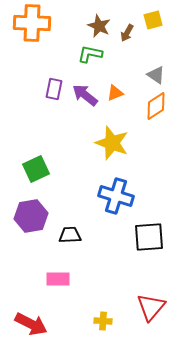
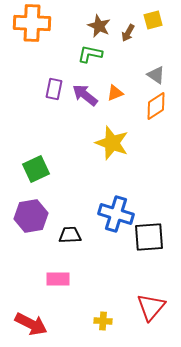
brown arrow: moved 1 px right
blue cross: moved 18 px down
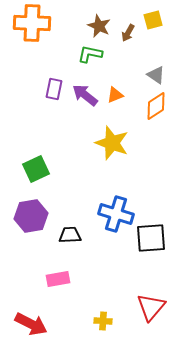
orange triangle: moved 2 px down
black square: moved 2 px right, 1 px down
pink rectangle: rotated 10 degrees counterclockwise
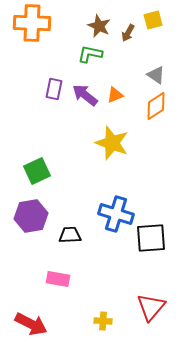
green square: moved 1 px right, 2 px down
pink rectangle: rotated 20 degrees clockwise
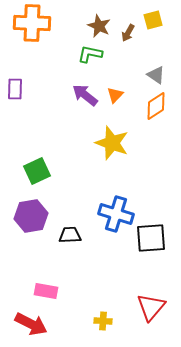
purple rectangle: moved 39 px left; rotated 10 degrees counterclockwise
orange triangle: rotated 24 degrees counterclockwise
pink rectangle: moved 12 px left, 12 px down
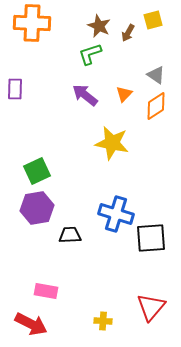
green L-shape: rotated 30 degrees counterclockwise
orange triangle: moved 9 px right, 1 px up
yellow star: rotated 8 degrees counterclockwise
purple hexagon: moved 6 px right, 8 px up
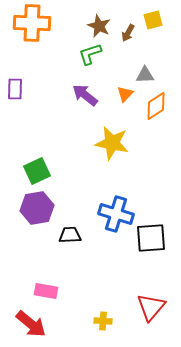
gray triangle: moved 11 px left; rotated 36 degrees counterclockwise
orange triangle: moved 1 px right
red arrow: rotated 12 degrees clockwise
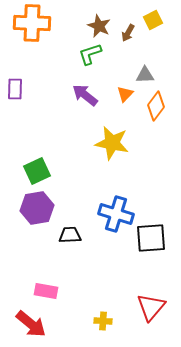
yellow square: rotated 12 degrees counterclockwise
orange diamond: rotated 20 degrees counterclockwise
